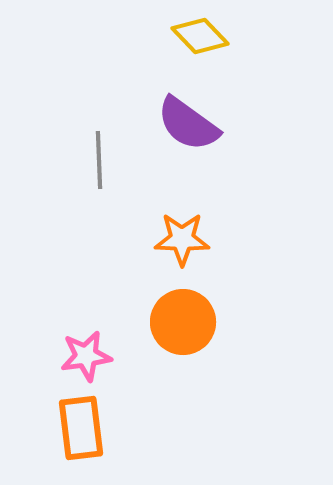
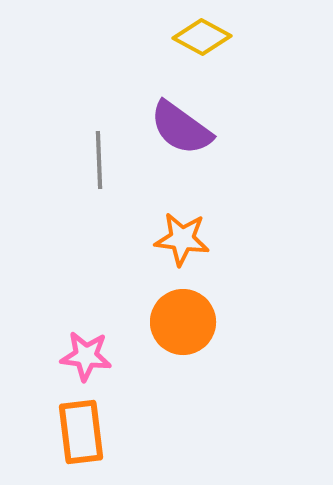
yellow diamond: moved 2 px right, 1 px down; rotated 18 degrees counterclockwise
purple semicircle: moved 7 px left, 4 px down
orange star: rotated 6 degrees clockwise
pink star: rotated 15 degrees clockwise
orange rectangle: moved 4 px down
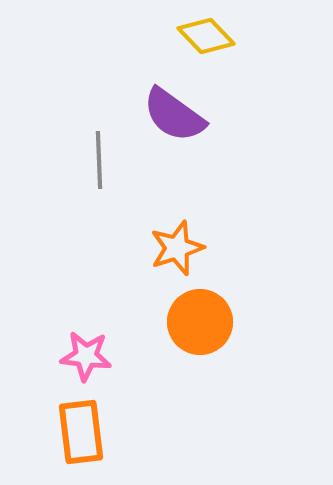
yellow diamond: moved 4 px right, 1 px up; rotated 18 degrees clockwise
purple semicircle: moved 7 px left, 13 px up
orange star: moved 5 px left, 9 px down; rotated 26 degrees counterclockwise
orange circle: moved 17 px right
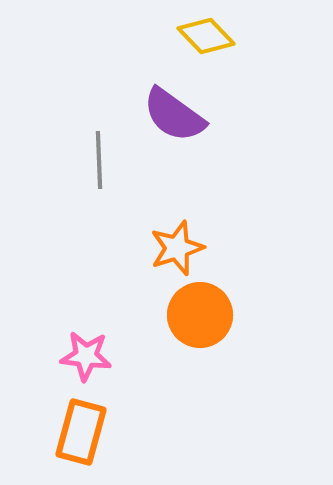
orange circle: moved 7 px up
orange rectangle: rotated 22 degrees clockwise
